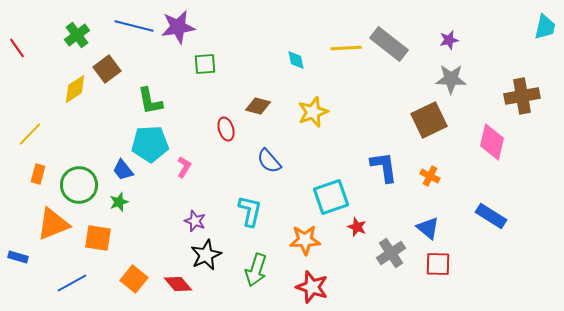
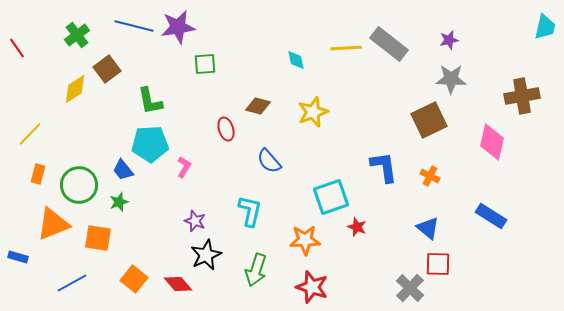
gray cross at (391, 253): moved 19 px right, 35 px down; rotated 12 degrees counterclockwise
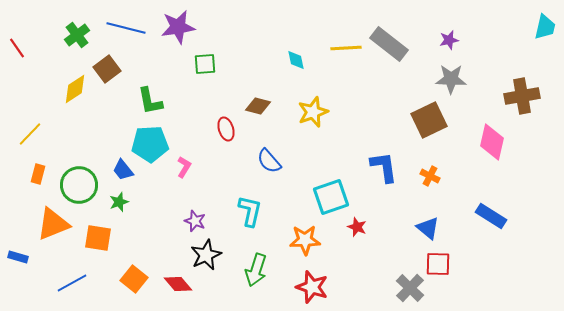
blue line at (134, 26): moved 8 px left, 2 px down
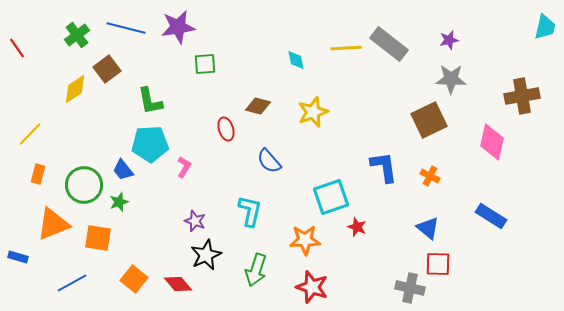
green circle at (79, 185): moved 5 px right
gray cross at (410, 288): rotated 32 degrees counterclockwise
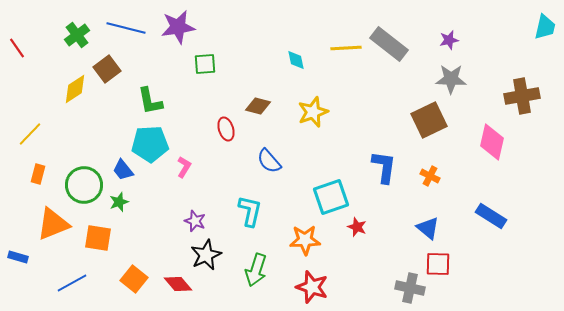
blue L-shape at (384, 167): rotated 16 degrees clockwise
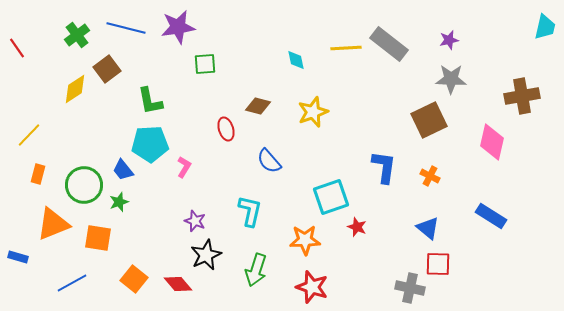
yellow line at (30, 134): moved 1 px left, 1 px down
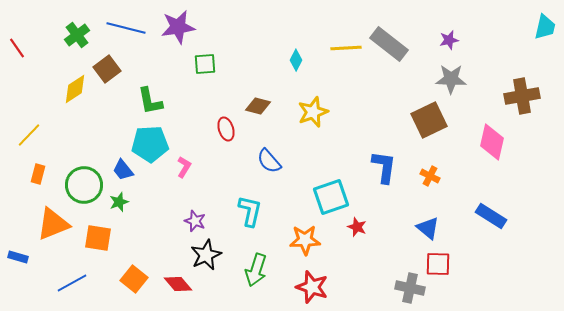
cyan diamond at (296, 60): rotated 40 degrees clockwise
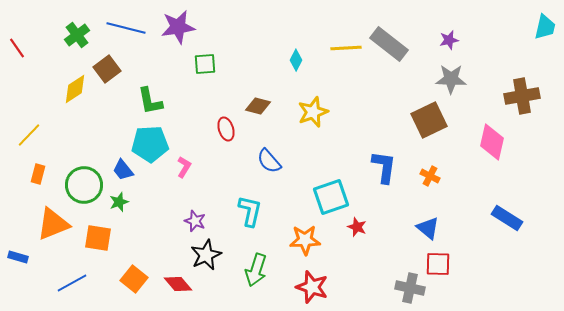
blue rectangle at (491, 216): moved 16 px right, 2 px down
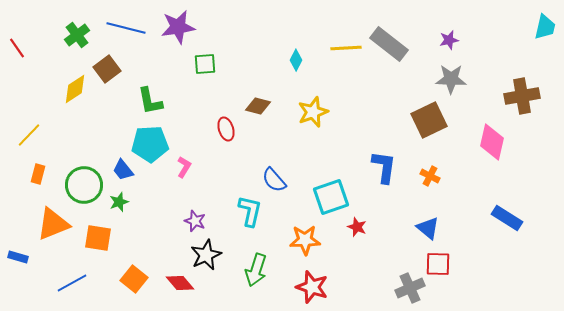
blue semicircle at (269, 161): moved 5 px right, 19 px down
red diamond at (178, 284): moved 2 px right, 1 px up
gray cross at (410, 288): rotated 36 degrees counterclockwise
